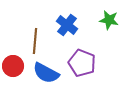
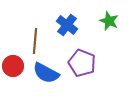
green star: moved 1 px down; rotated 12 degrees clockwise
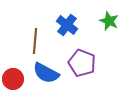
red circle: moved 13 px down
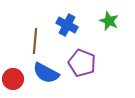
blue cross: rotated 10 degrees counterclockwise
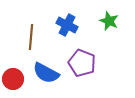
brown line: moved 4 px left, 4 px up
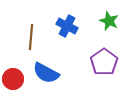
blue cross: moved 1 px down
purple pentagon: moved 22 px right, 1 px up; rotated 16 degrees clockwise
